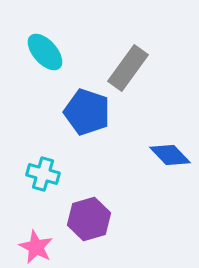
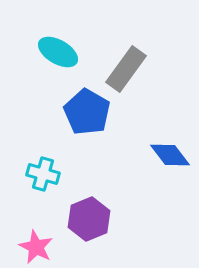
cyan ellipse: moved 13 px right; rotated 18 degrees counterclockwise
gray rectangle: moved 2 px left, 1 px down
blue pentagon: rotated 12 degrees clockwise
blue diamond: rotated 6 degrees clockwise
purple hexagon: rotated 6 degrees counterclockwise
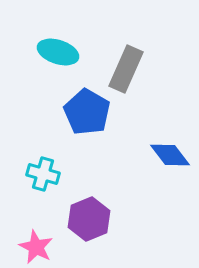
cyan ellipse: rotated 12 degrees counterclockwise
gray rectangle: rotated 12 degrees counterclockwise
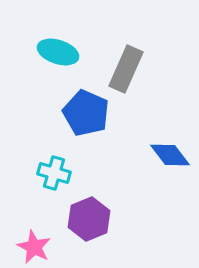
blue pentagon: moved 1 px left, 1 px down; rotated 6 degrees counterclockwise
cyan cross: moved 11 px right, 1 px up
pink star: moved 2 px left
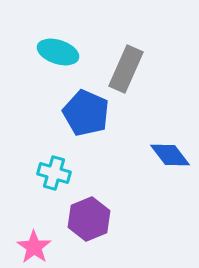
pink star: rotated 8 degrees clockwise
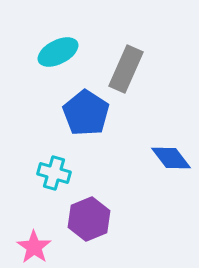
cyan ellipse: rotated 45 degrees counterclockwise
blue pentagon: rotated 9 degrees clockwise
blue diamond: moved 1 px right, 3 px down
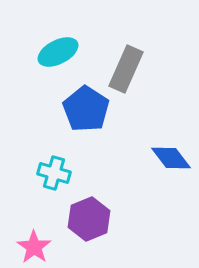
blue pentagon: moved 4 px up
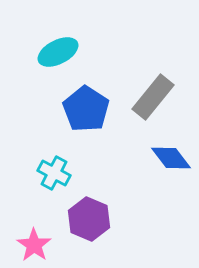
gray rectangle: moved 27 px right, 28 px down; rotated 15 degrees clockwise
cyan cross: rotated 12 degrees clockwise
purple hexagon: rotated 15 degrees counterclockwise
pink star: moved 2 px up
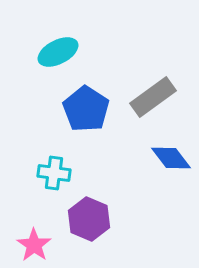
gray rectangle: rotated 15 degrees clockwise
cyan cross: rotated 20 degrees counterclockwise
